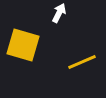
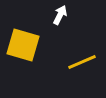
white arrow: moved 1 px right, 2 px down
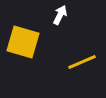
yellow square: moved 3 px up
